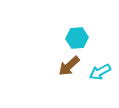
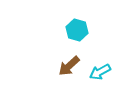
cyan hexagon: moved 8 px up; rotated 20 degrees clockwise
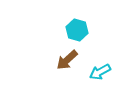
brown arrow: moved 2 px left, 6 px up
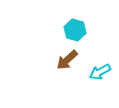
cyan hexagon: moved 2 px left
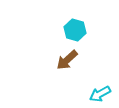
cyan arrow: moved 22 px down
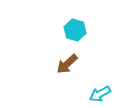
brown arrow: moved 4 px down
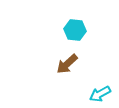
cyan hexagon: rotated 10 degrees counterclockwise
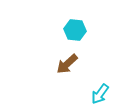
cyan arrow: rotated 25 degrees counterclockwise
